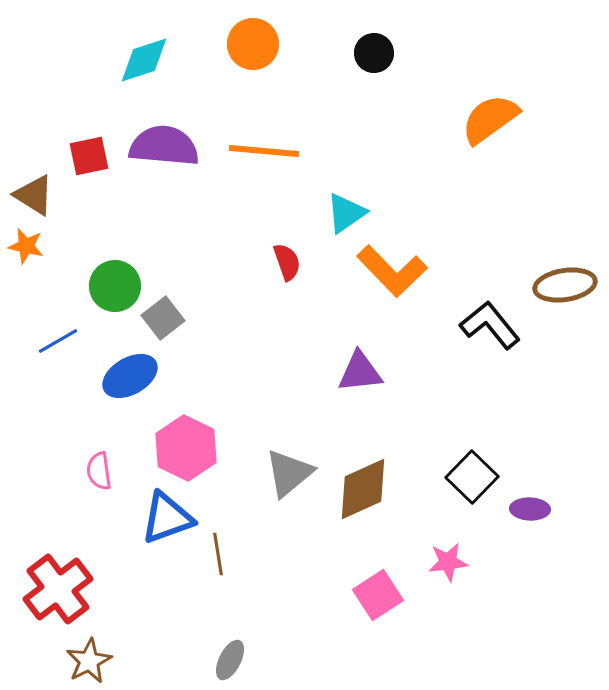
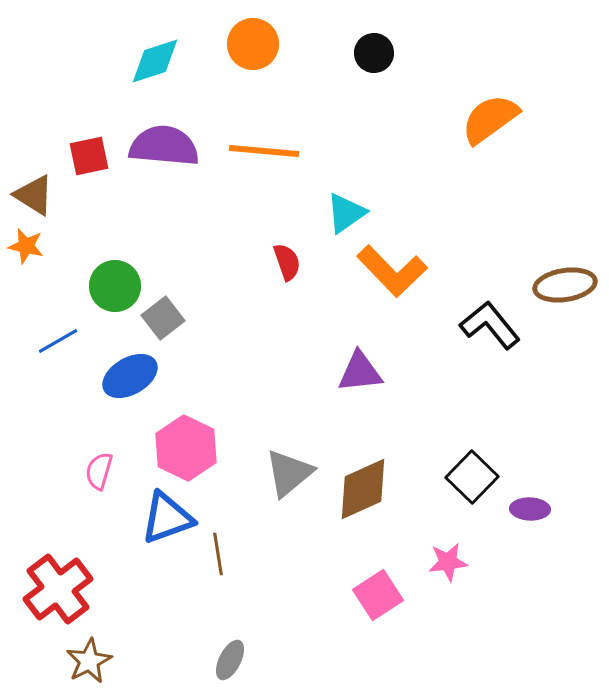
cyan diamond: moved 11 px right, 1 px down
pink semicircle: rotated 24 degrees clockwise
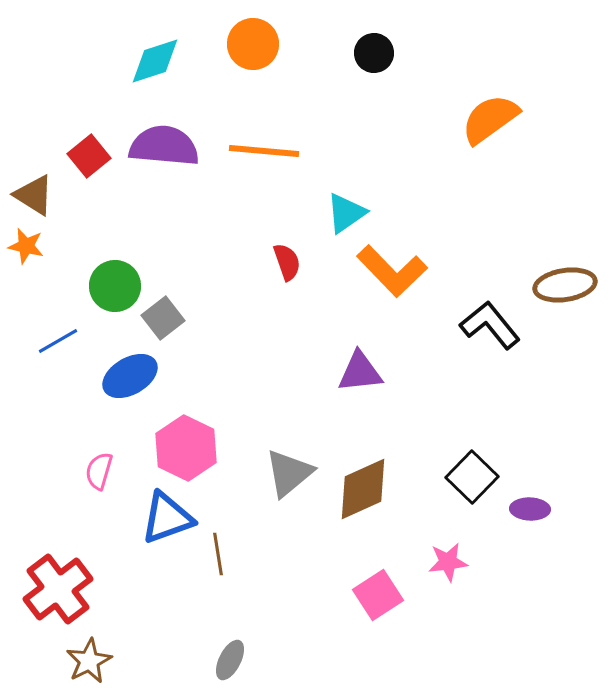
red square: rotated 27 degrees counterclockwise
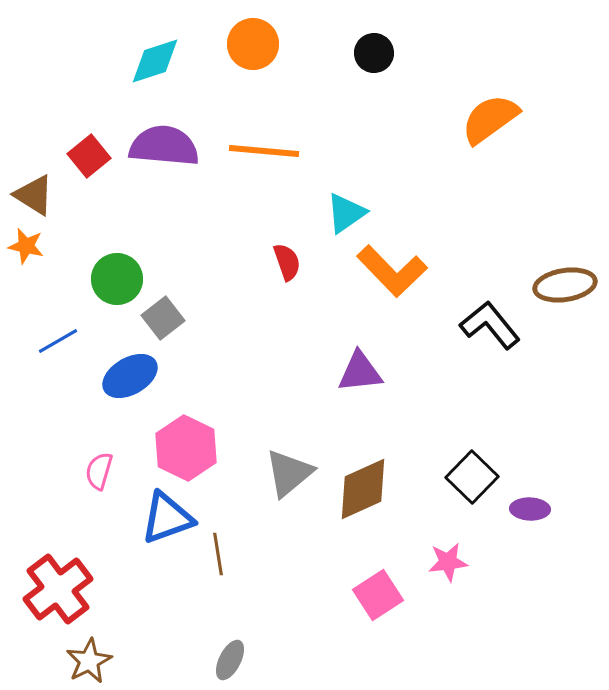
green circle: moved 2 px right, 7 px up
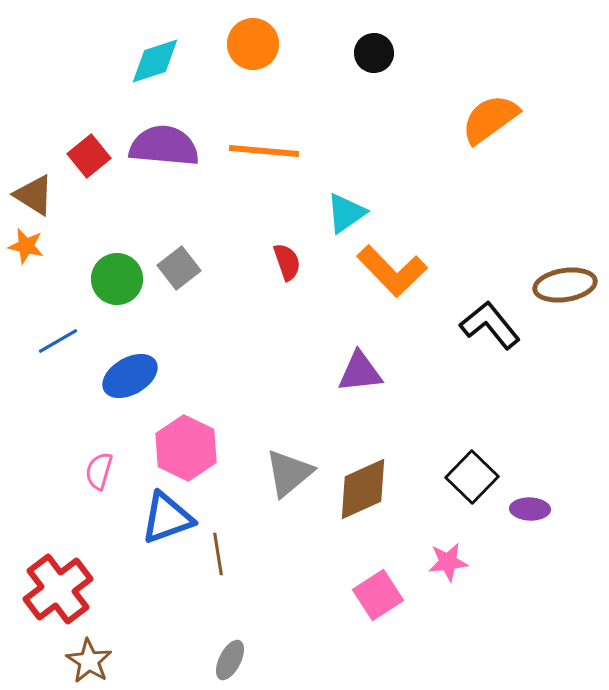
gray square: moved 16 px right, 50 px up
brown star: rotated 12 degrees counterclockwise
